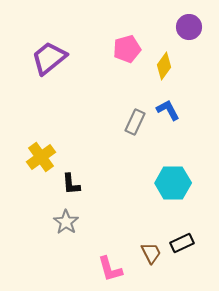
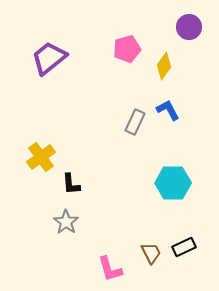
black rectangle: moved 2 px right, 4 px down
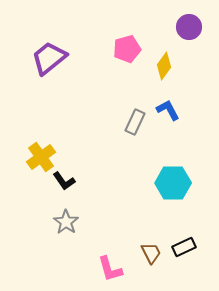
black L-shape: moved 7 px left, 3 px up; rotated 30 degrees counterclockwise
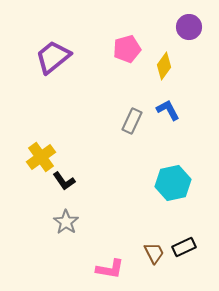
purple trapezoid: moved 4 px right, 1 px up
gray rectangle: moved 3 px left, 1 px up
cyan hexagon: rotated 12 degrees counterclockwise
brown trapezoid: moved 3 px right
pink L-shape: rotated 64 degrees counterclockwise
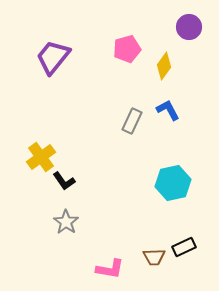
purple trapezoid: rotated 12 degrees counterclockwise
brown trapezoid: moved 4 px down; rotated 115 degrees clockwise
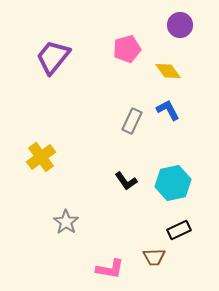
purple circle: moved 9 px left, 2 px up
yellow diamond: moved 4 px right, 5 px down; rotated 72 degrees counterclockwise
black L-shape: moved 62 px right
black rectangle: moved 5 px left, 17 px up
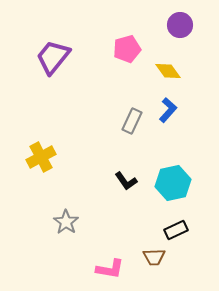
blue L-shape: rotated 70 degrees clockwise
yellow cross: rotated 8 degrees clockwise
black rectangle: moved 3 px left
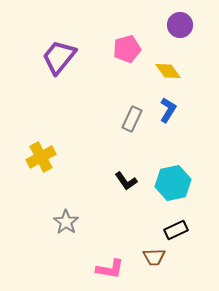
purple trapezoid: moved 6 px right
blue L-shape: rotated 10 degrees counterclockwise
gray rectangle: moved 2 px up
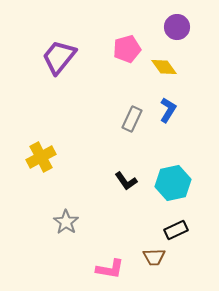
purple circle: moved 3 px left, 2 px down
yellow diamond: moved 4 px left, 4 px up
